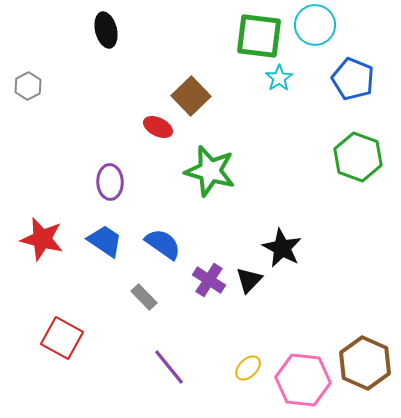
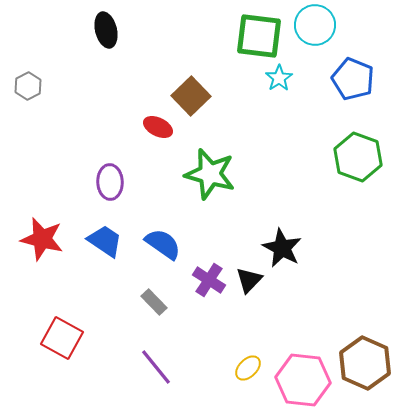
green star: moved 3 px down
gray rectangle: moved 10 px right, 5 px down
purple line: moved 13 px left
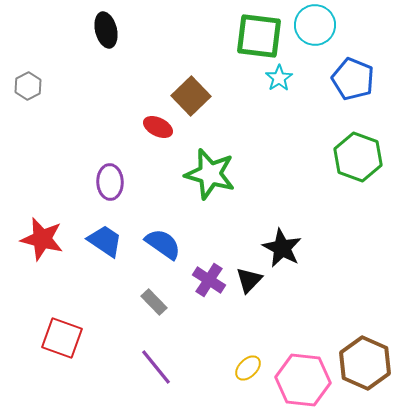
red square: rotated 9 degrees counterclockwise
